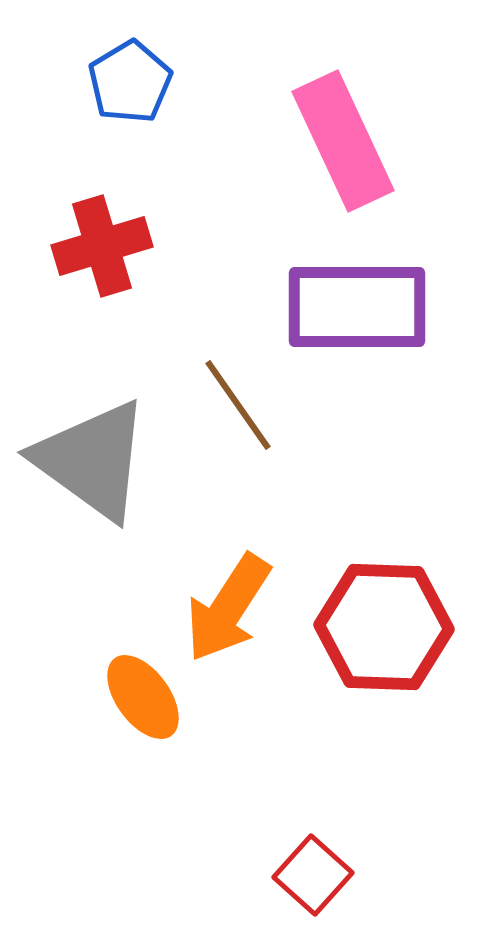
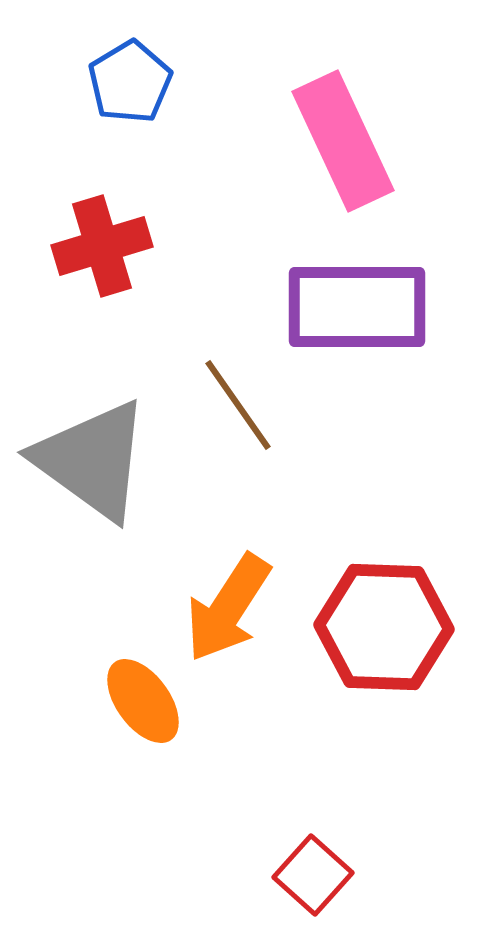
orange ellipse: moved 4 px down
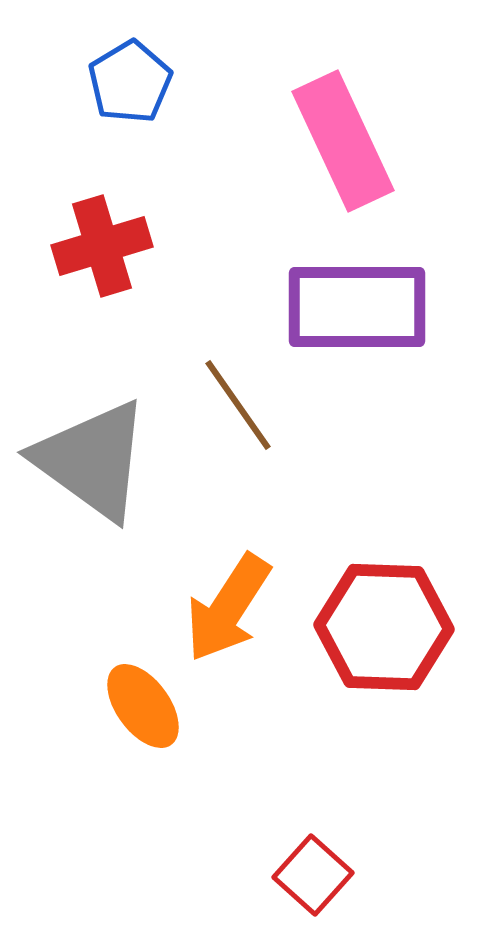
orange ellipse: moved 5 px down
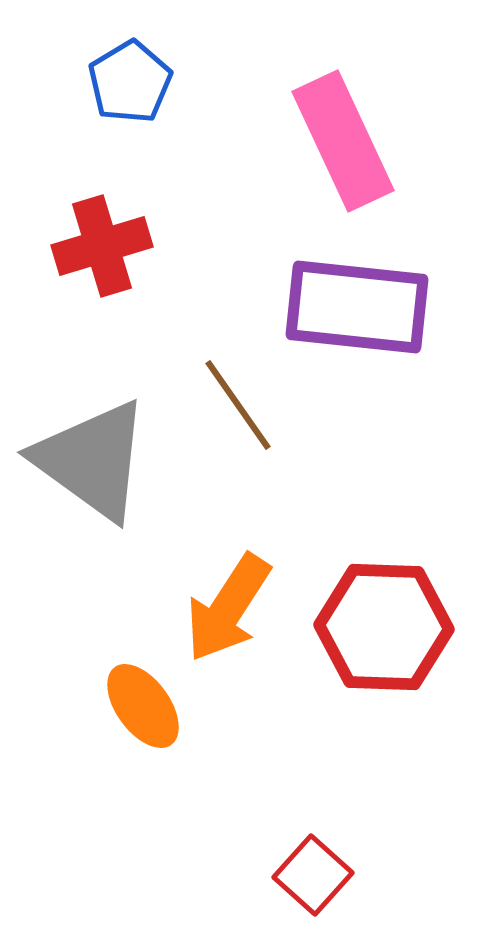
purple rectangle: rotated 6 degrees clockwise
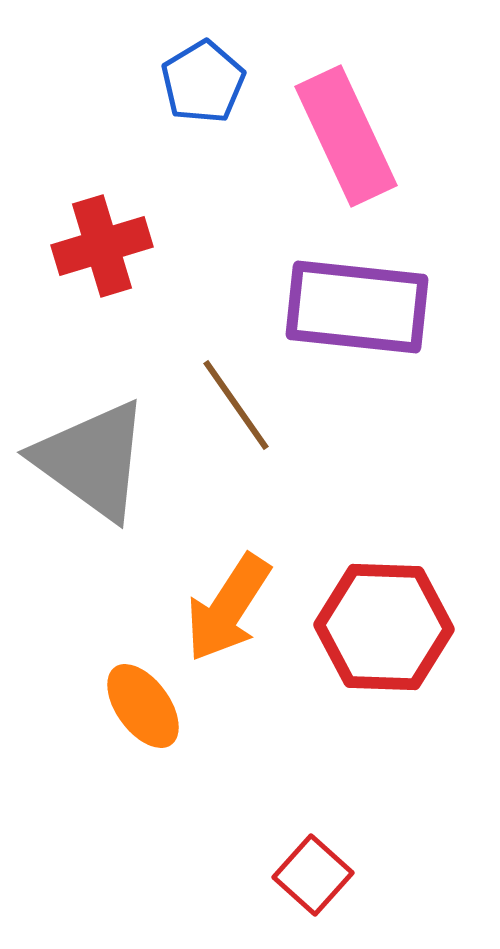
blue pentagon: moved 73 px right
pink rectangle: moved 3 px right, 5 px up
brown line: moved 2 px left
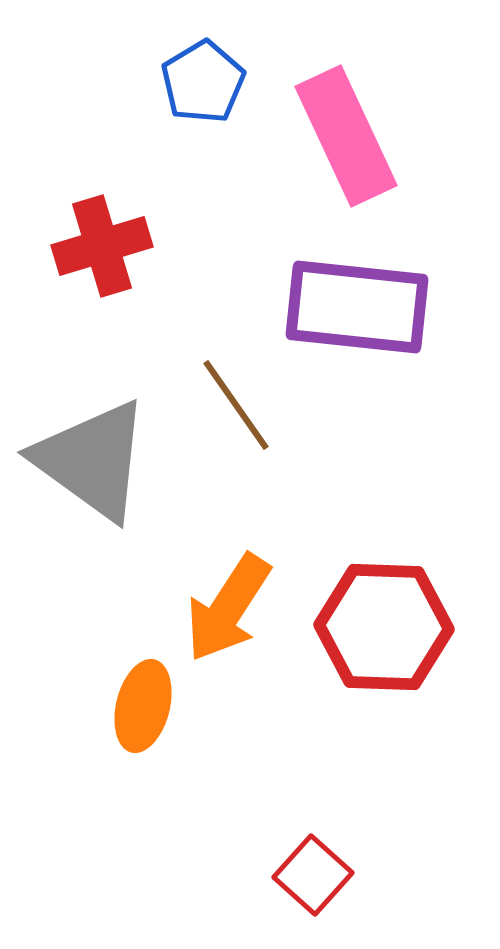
orange ellipse: rotated 50 degrees clockwise
